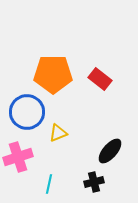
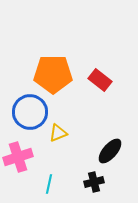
red rectangle: moved 1 px down
blue circle: moved 3 px right
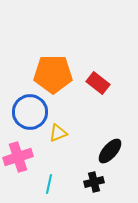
red rectangle: moved 2 px left, 3 px down
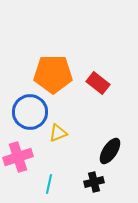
black ellipse: rotated 8 degrees counterclockwise
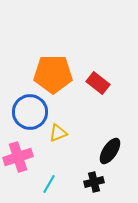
cyan line: rotated 18 degrees clockwise
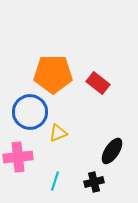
black ellipse: moved 2 px right
pink cross: rotated 12 degrees clockwise
cyan line: moved 6 px right, 3 px up; rotated 12 degrees counterclockwise
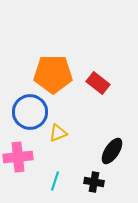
black cross: rotated 24 degrees clockwise
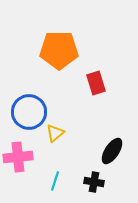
orange pentagon: moved 6 px right, 24 px up
red rectangle: moved 2 px left; rotated 35 degrees clockwise
blue circle: moved 1 px left
yellow triangle: moved 3 px left; rotated 18 degrees counterclockwise
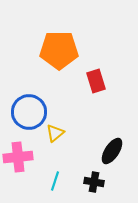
red rectangle: moved 2 px up
